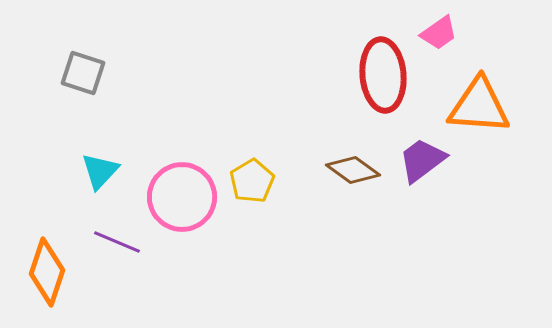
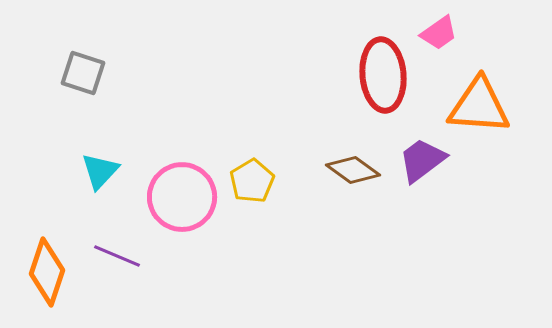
purple line: moved 14 px down
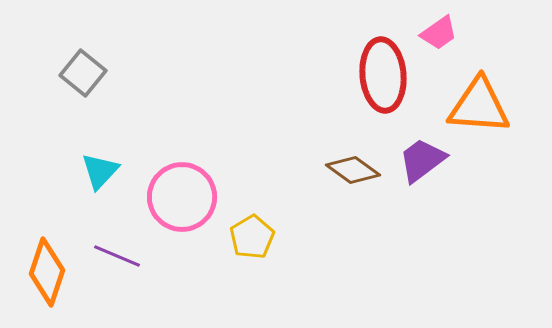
gray square: rotated 21 degrees clockwise
yellow pentagon: moved 56 px down
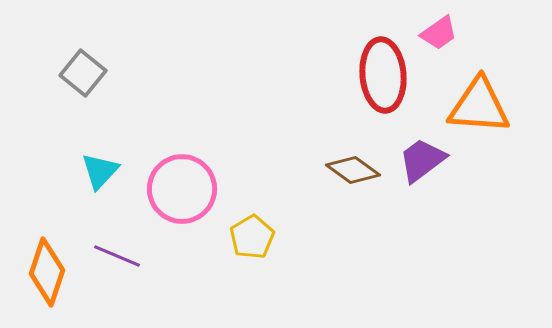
pink circle: moved 8 px up
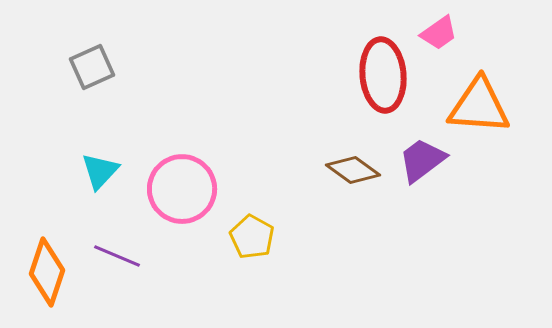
gray square: moved 9 px right, 6 px up; rotated 27 degrees clockwise
yellow pentagon: rotated 12 degrees counterclockwise
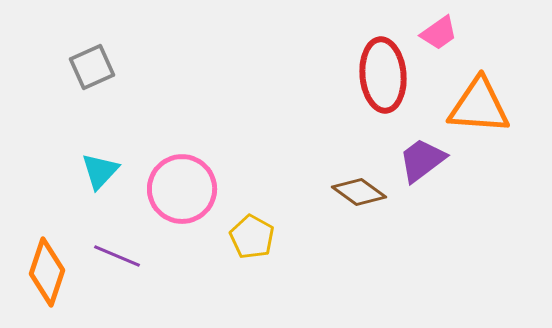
brown diamond: moved 6 px right, 22 px down
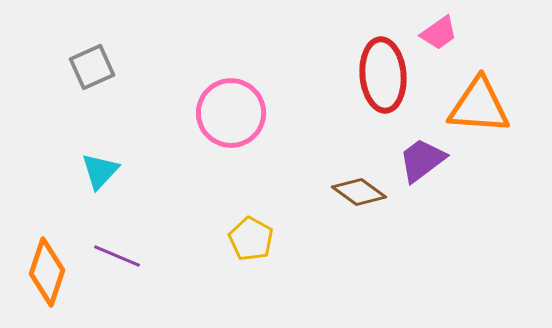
pink circle: moved 49 px right, 76 px up
yellow pentagon: moved 1 px left, 2 px down
